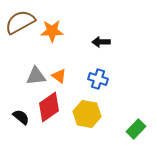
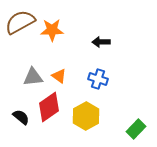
orange star: moved 1 px up
gray triangle: moved 3 px left, 1 px down
yellow hexagon: moved 1 px left, 2 px down; rotated 20 degrees clockwise
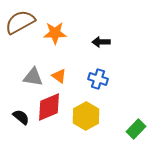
orange star: moved 3 px right, 3 px down
gray triangle: rotated 15 degrees clockwise
red diamond: rotated 12 degrees clockwise
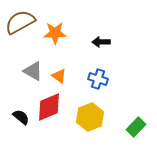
gray triangle: moved 6 px up; rotated 20 degrees clockwise
yellow hexagon: moved 4 px right, 1 px down; rotated 8 degrees clockwise
green rectangle: moved 2 px up
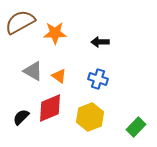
black arrow: moved 1 px left
red diamond: moved 1 px right, 1 px down
black semicircle: rotated 84 degrees counterclockwise
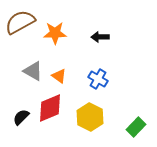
black arrow: moved 5 px up
blue cross: rotated 12 degrees clockwise
yellow hexagon: rotated 12 degrees counterclockwise
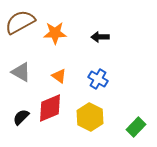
gray triangle: moved 12 px left, 1 px down
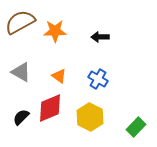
orange star: moved 2 px up
